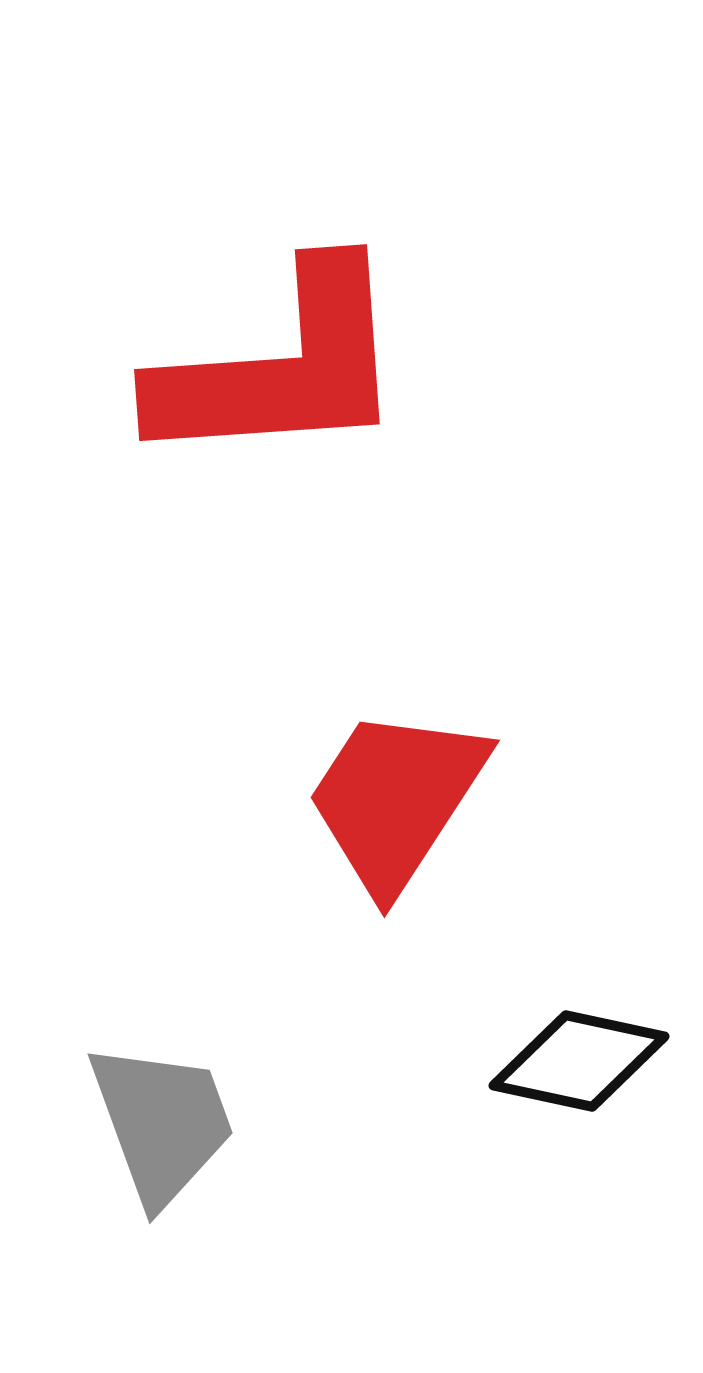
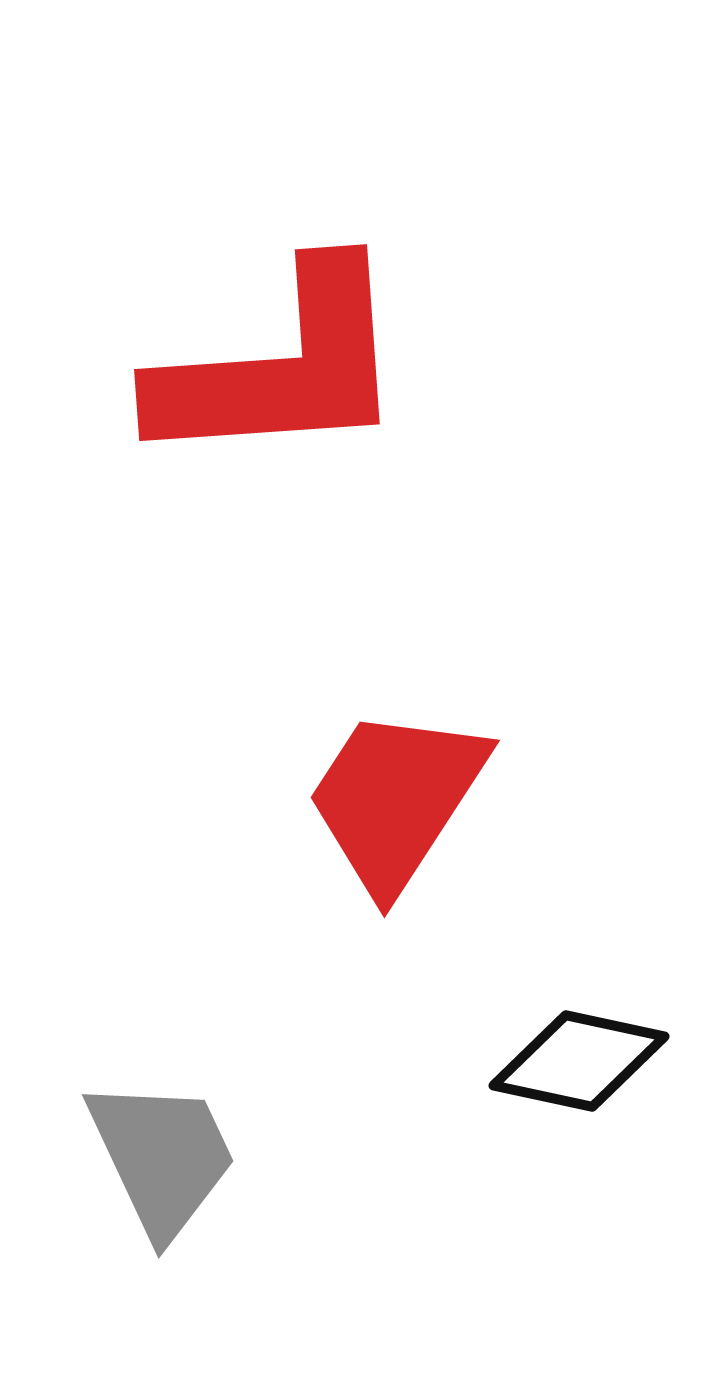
gray trapezoid: moved 34 px down; rotated 5 degrees counterclockwise
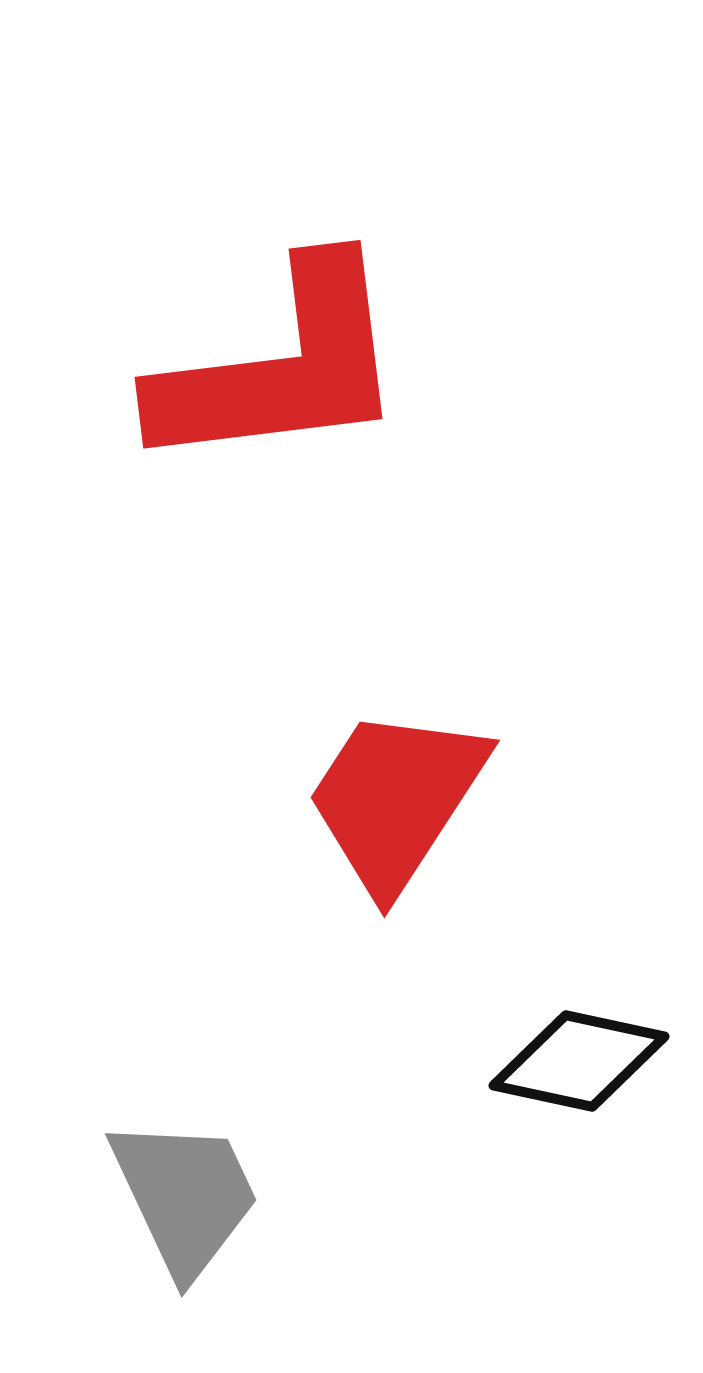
red L-shape: rotated 3 degrees counterclockwise
gray trapezoid: moved 23 px right, 39 px down
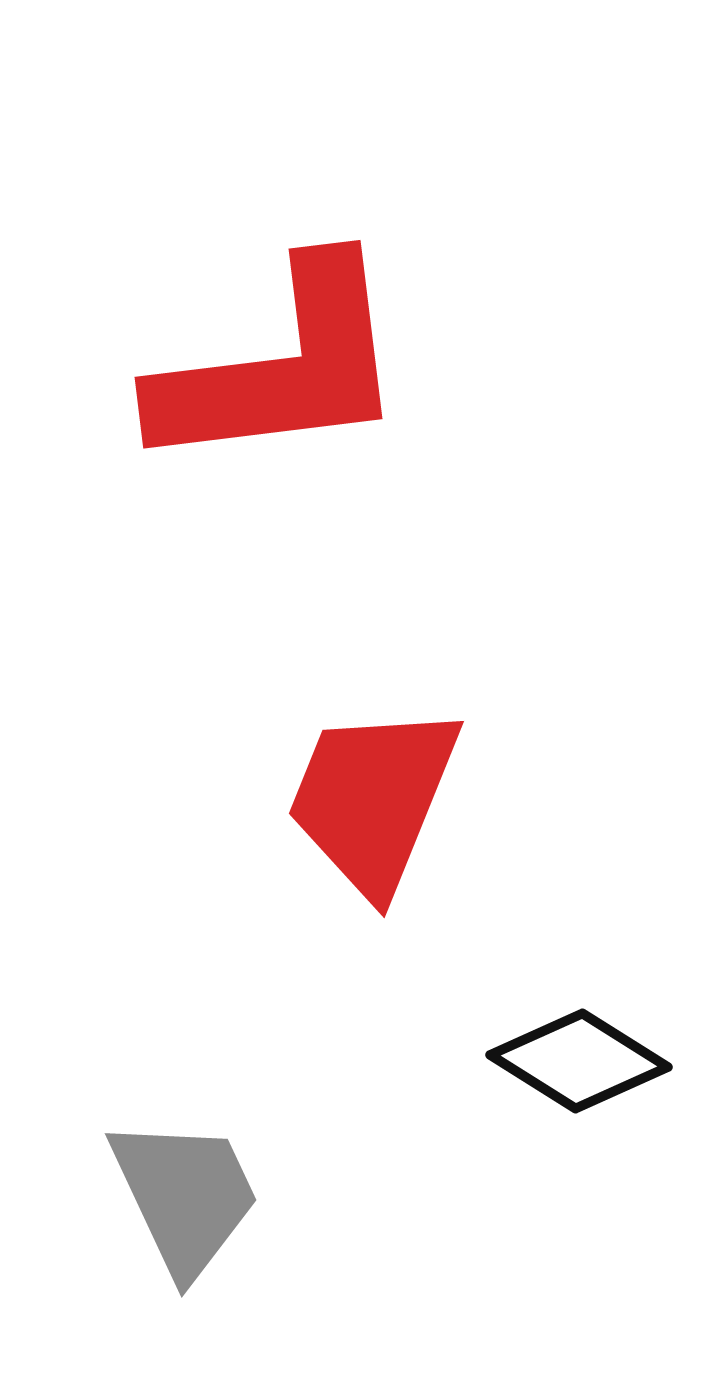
red trapezoid: moved 23 px left; rotated 11 degrees counterclockwise
black diamond: rotated 20 degrees clockwise
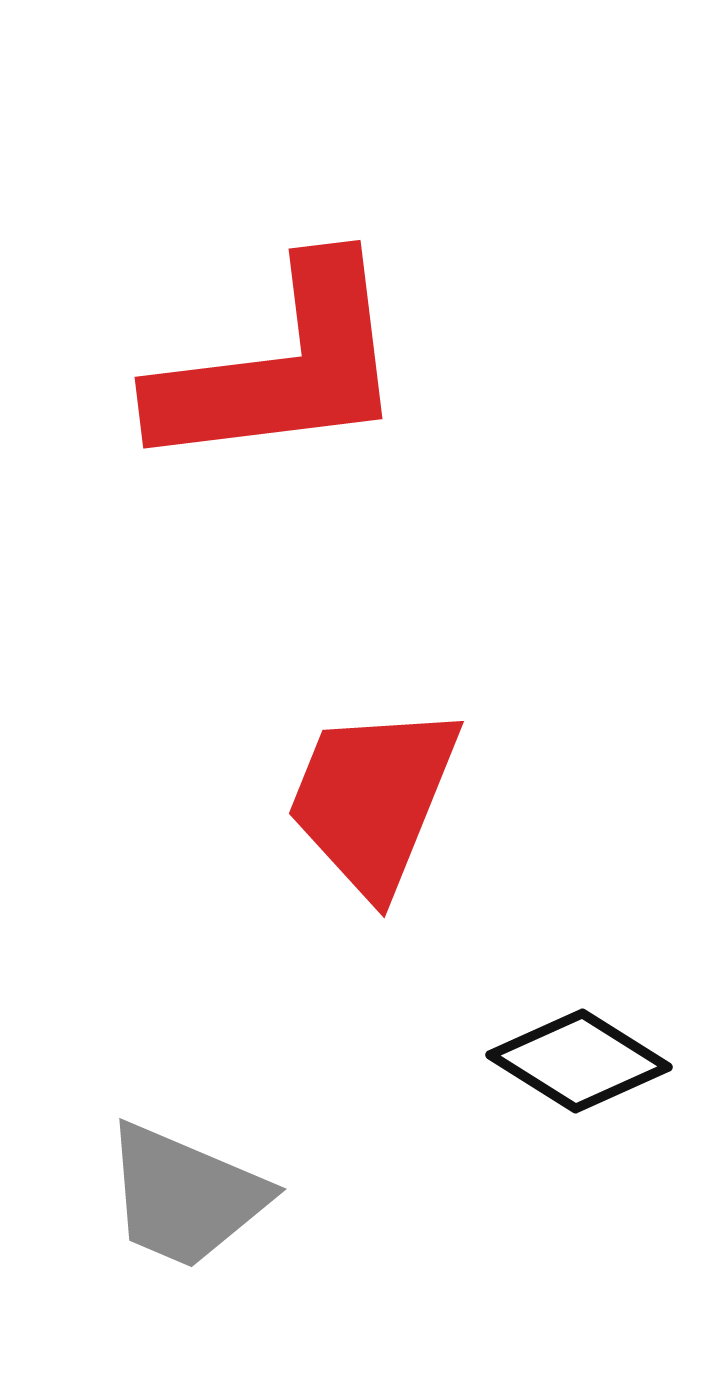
gray trapezoid: rotated 138 degrees clockwise
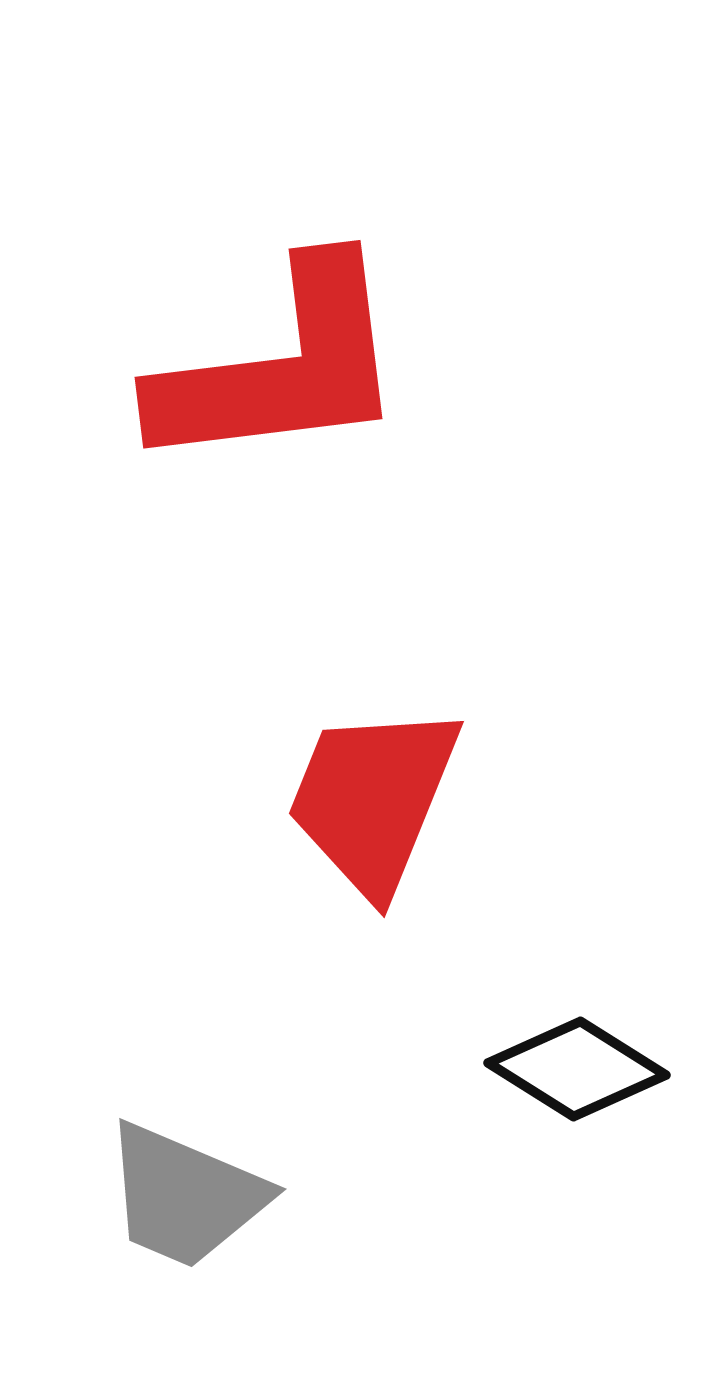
black diamond: moved 2 px left, 8 px down
